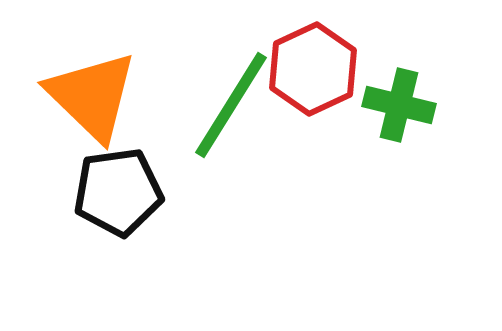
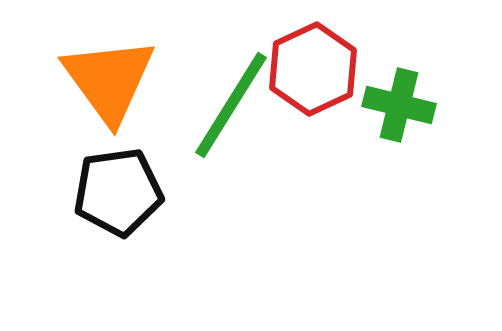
orange triangle: moved 17 px right, 16 px up; rotated 10 degrees clockwise
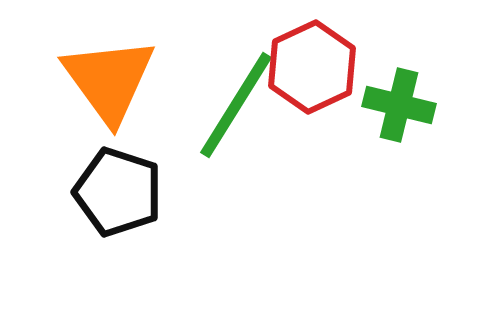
red hexagon: moved 1 px left, 2 px up
green line: moved 5 px right
black pentagon: rotated 26 degrees clockwise
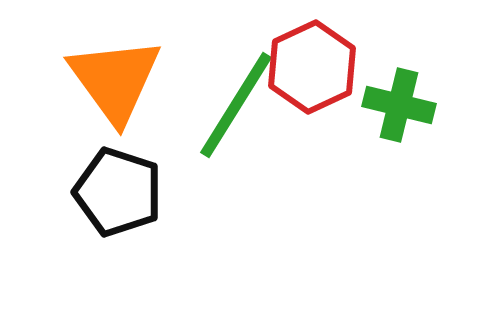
orange triangle: moved 6 px right
